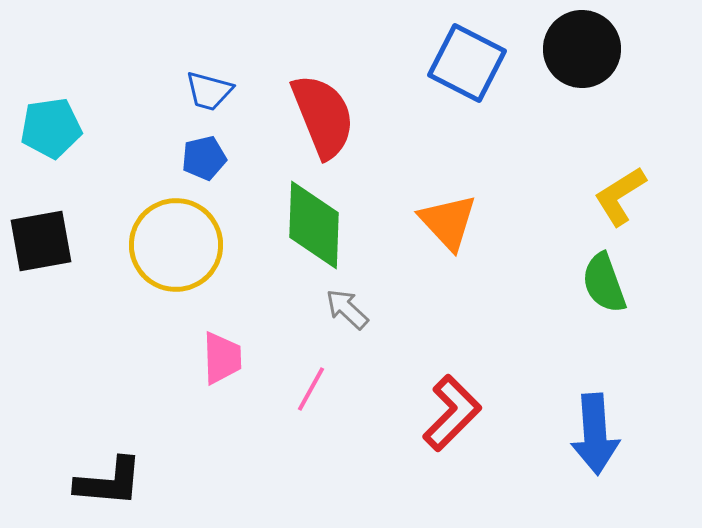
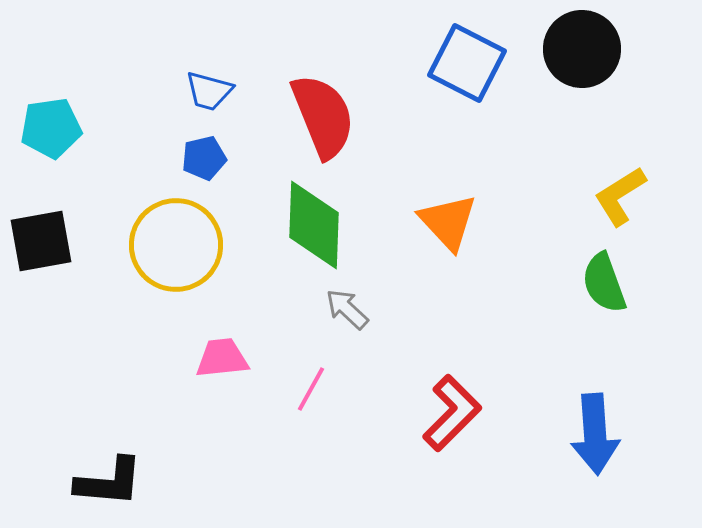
pink trapezoid: rotated 94 degrees counterclockwise
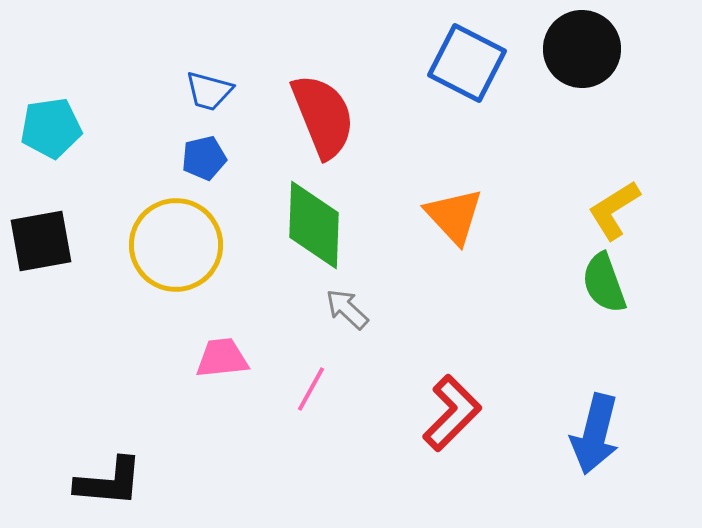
yellow L-shape: moved 6 px left, 14 px down
orange triangle: moved 6 px right, 6 px up
blue arrow: rotated 18 degrees clockwise
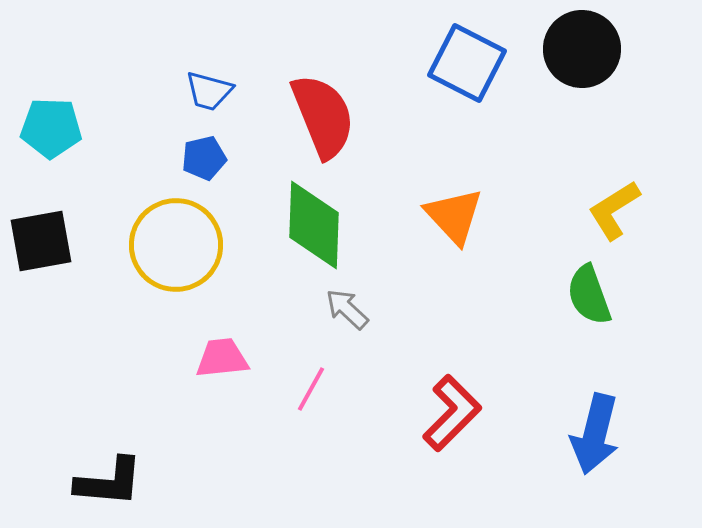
cyan pentagon: rotated 10 degrees clockwise
green semicircle: moved 15 px left, 12 px down
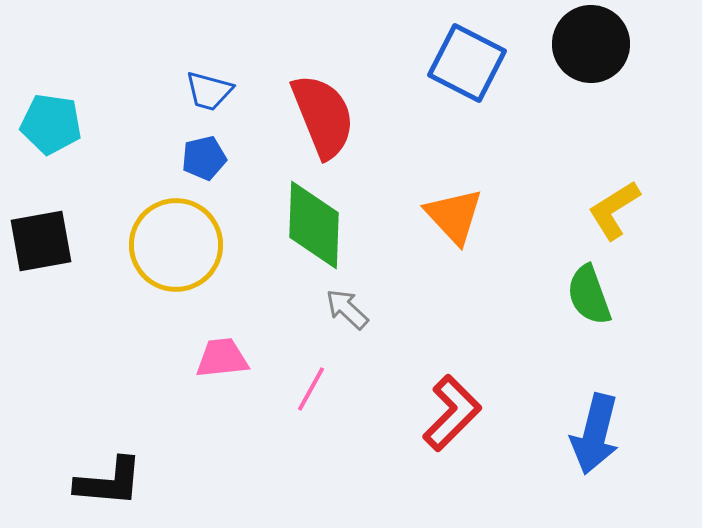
black circle: moved 9 px right, 5 px up
cyan pentagon: moved 4 px up; rotated 6 degrees clockwise
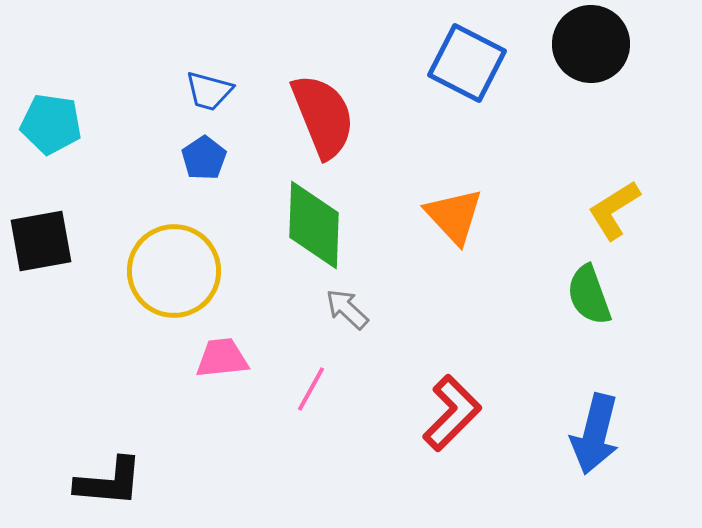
blue pentagon: rotated 21 degrees counterclockwise
yellow circle: moved 2 px left, 26 px down
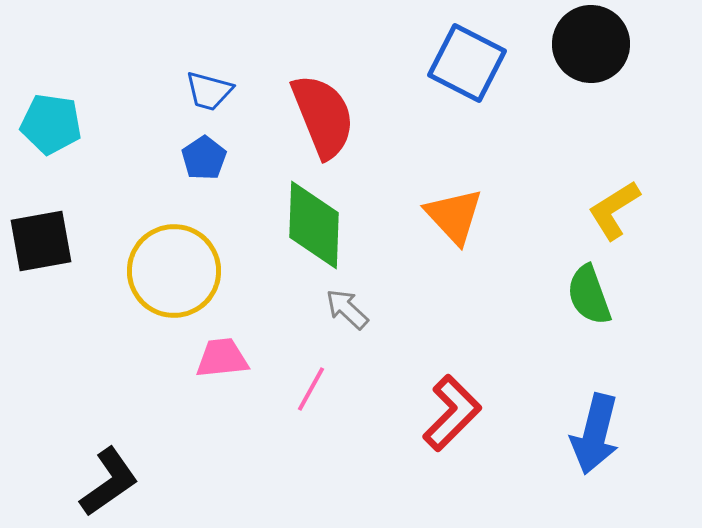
black L-shape: rotated 40 degrees counterclockwise
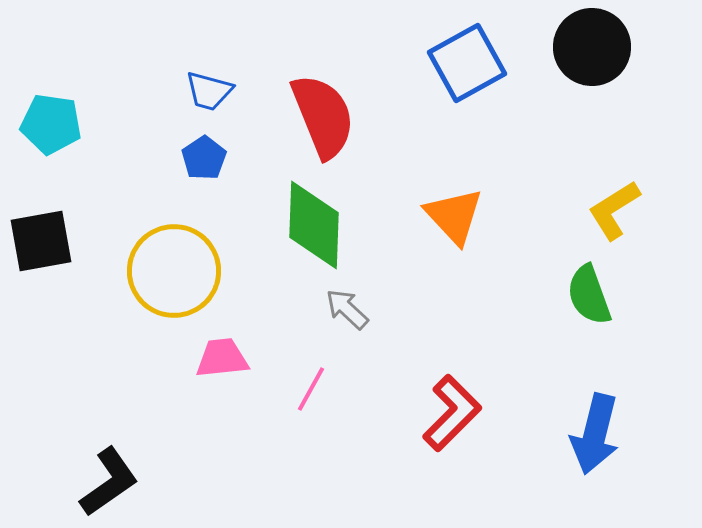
black circle: moved 1 px right, 3 px down
blue square: rotated 34 degrees clockwise
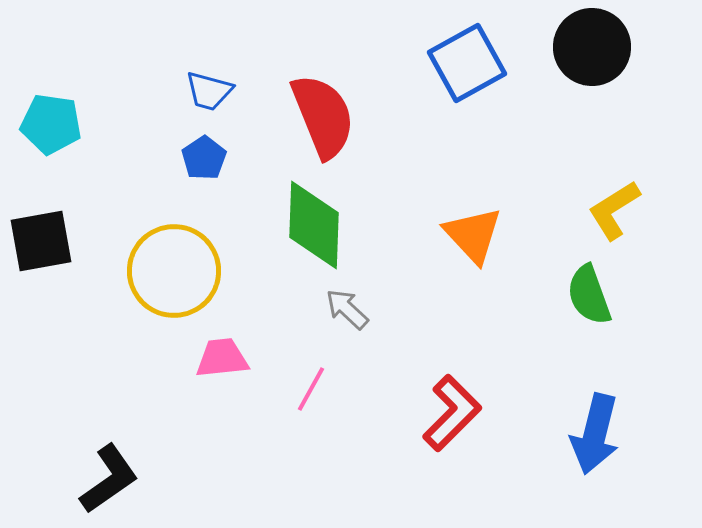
orange triangle: moved 19 px right, 19 px down
black L-shape: moved 3 px up
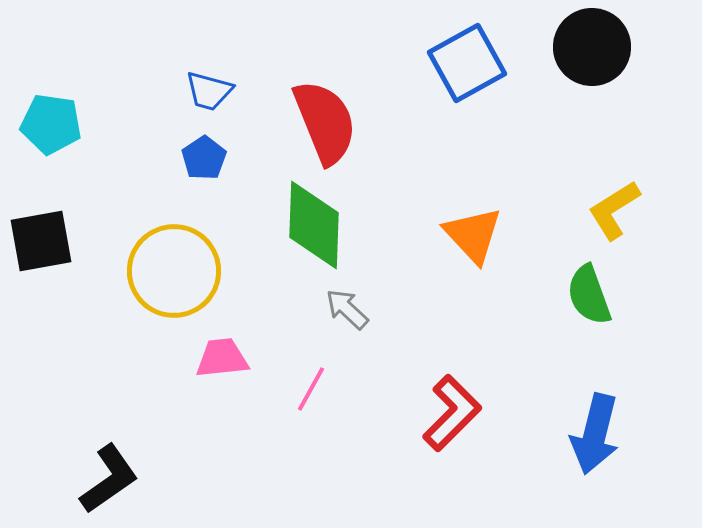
red semicircle: moved 2 px right, 6 px down
